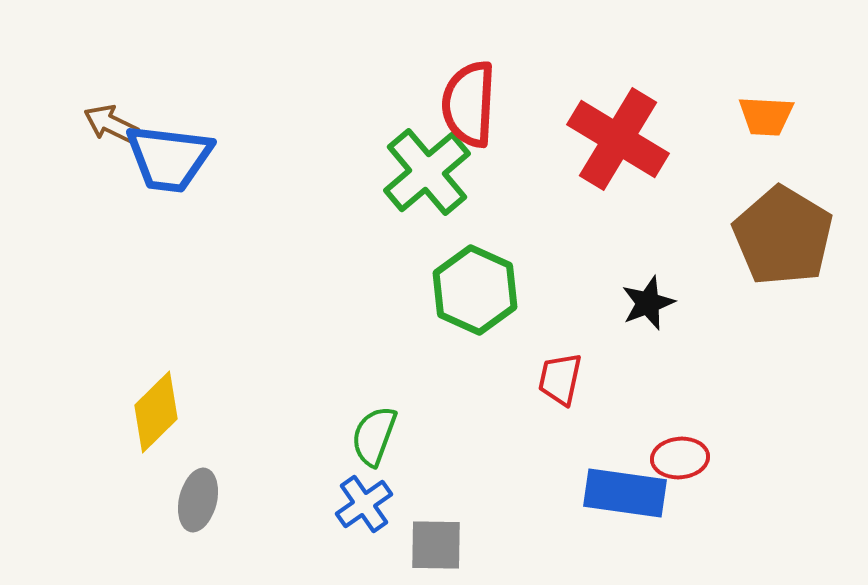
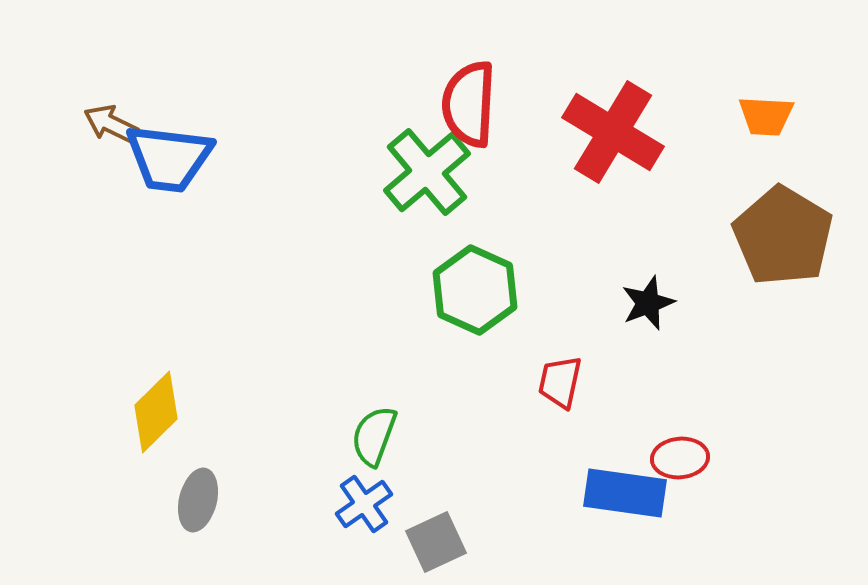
red cross: moved 5 px left, 7 px up
red trapezoid: moved 3 px down
gray square: moved 3 px up; rotated 26 degrees counterclockwise
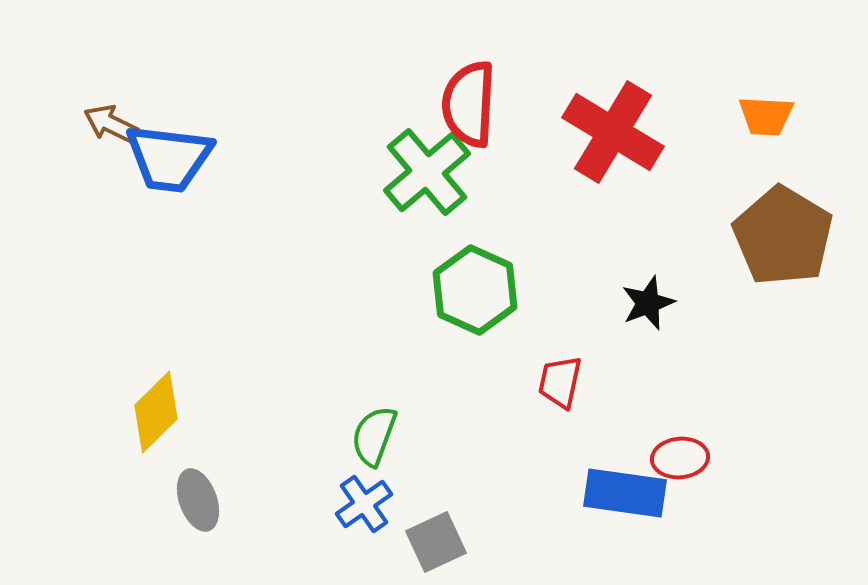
gray ellipse: rotated 34 degrees counterclockwise
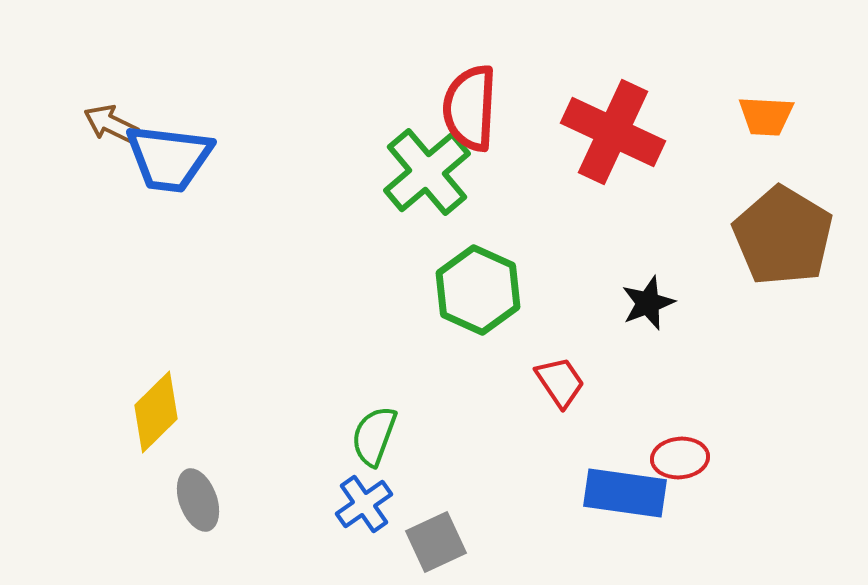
red semicircle: moved 1 px right, 4 px down
red cross: rotated 6 degrees counterclockwise
green hexagon: moved 3 px right
red trapezoid: rotated 134 degrees clockwise
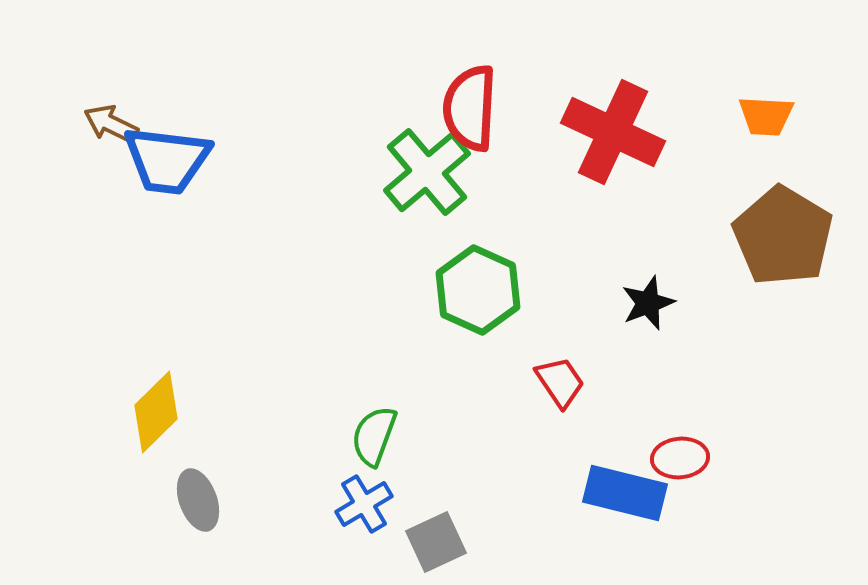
blue trapezoid: moved 2 px left, 2 px down
blue rectangle: rotated 6 degrees clockwise
blue cross: rotated 4 degrees clockwise
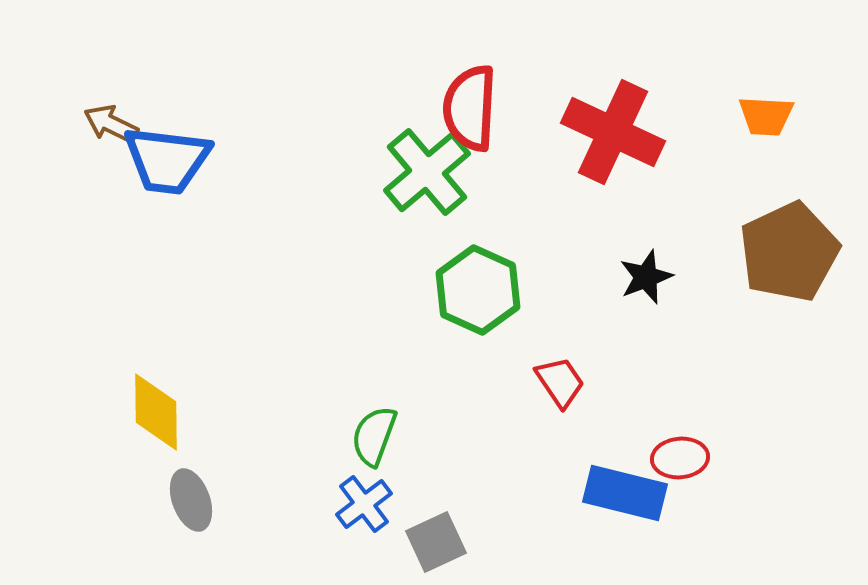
brown pentagon: moved 6 px right, 16 px down; rotated 16 degrees clockwise
black star: moved 2 px left, 26 px up
yellow diamond: rotated 46 degrees counterclockwise
gray ellipse: moved 7 px left
blue cross: rotated 6 degrees counterclockwise
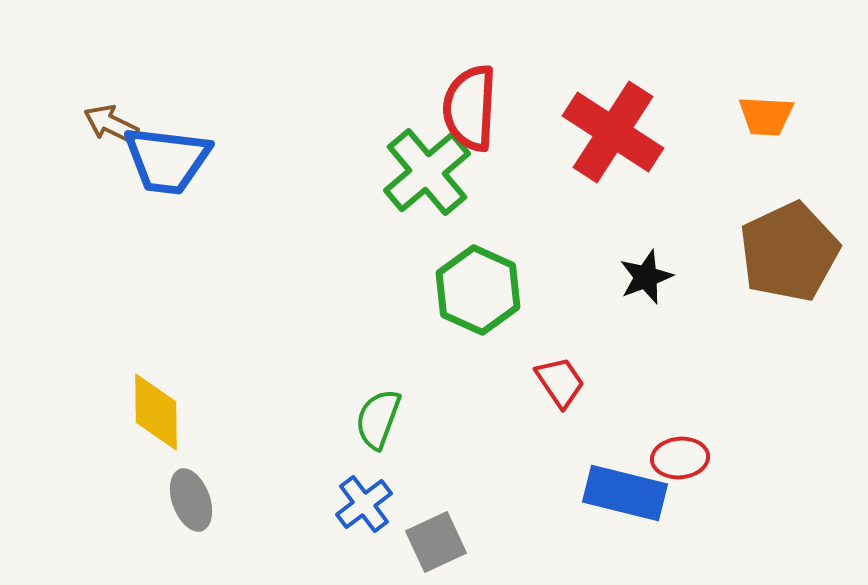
red cross: rotated 8 degrees clockwise
green semicircle: moved 4 px right, 17 px up
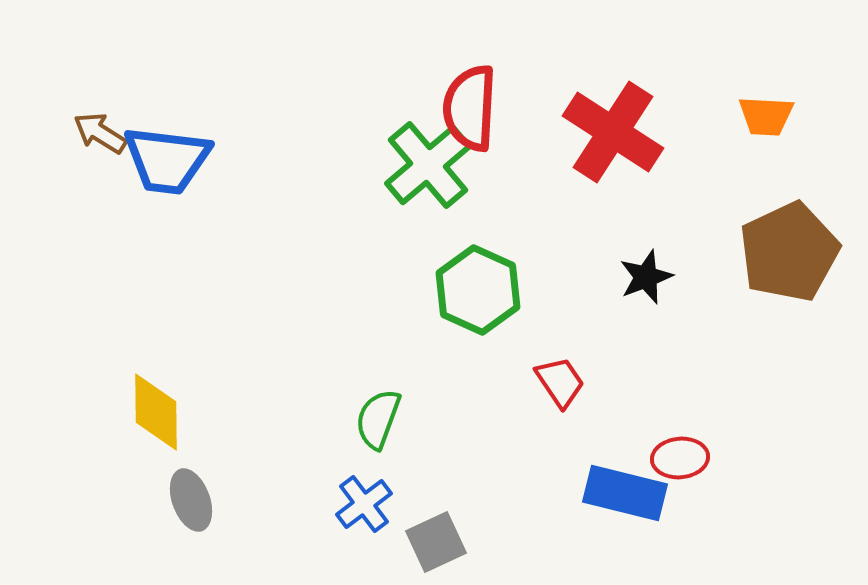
brown arrow: moved 11 px left, 9 px down; rotated 6 degrees clockwise
green cross: moved 1 px right, 7 px up
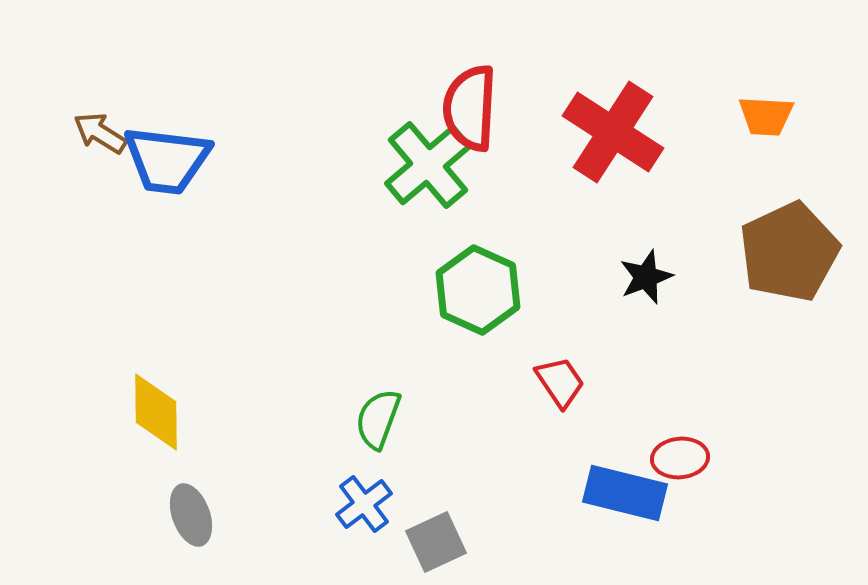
gray ellipse: moved 15 px down
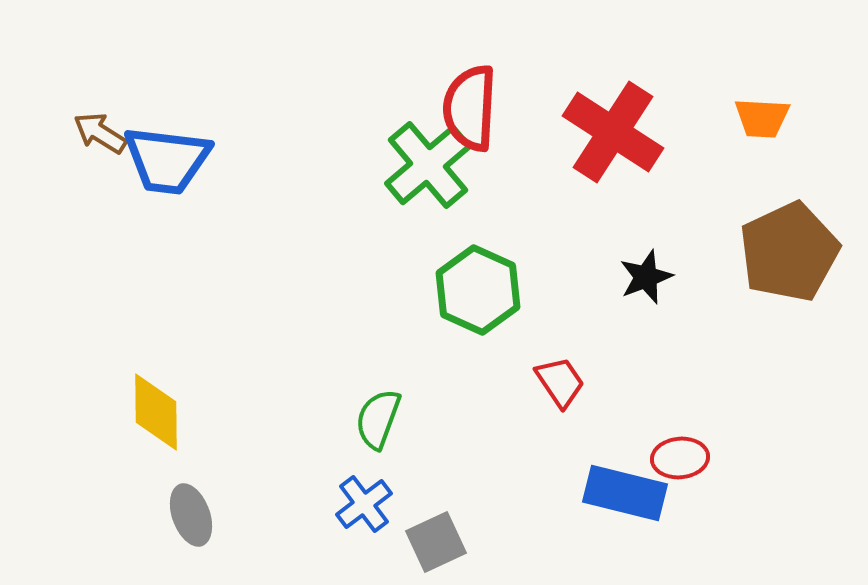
orange trapezoid: moved 4 px left, 2 px down
